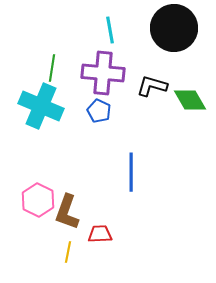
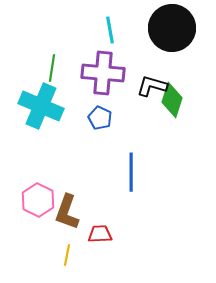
black circle: moved 2 px left
green diamond: moved 18 px left; rotated 48 degrees clockwise
blue pentagon: moved 1 px right, 7 px down
yellow line: moved 1 px left, 3 px down
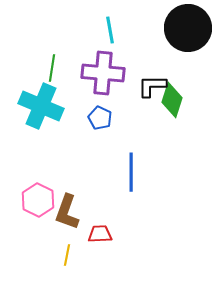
black circle: moved 16 px right
black L-shape: rotated 16 degrees counterclockwise
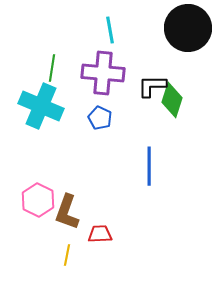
blue line: moved 18 px right, 6 px up
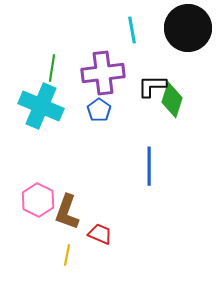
cyan line: moved 22 px right
purple cross: rotated 12 degrees counterclockwise
blue pentagon: moved 1 px left, 8 px up; rotated 10 degrees clockwise
red trapezoid: rotated 25 degrees clockwise
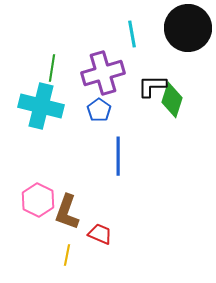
cyan line: moved 4 px down
purple cross: rotated 9 degrees counterclockwise
cyan cross: rotated 9 degrees counterclockwise
blue line: moved 31 px left, 10 px up
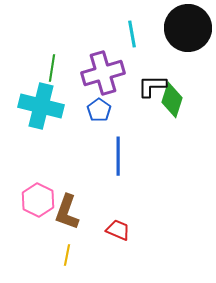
red trapezoid: moved 18 px right, 4 px up
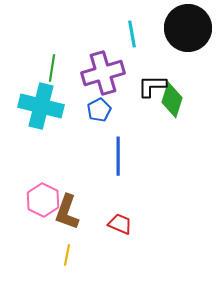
blue pentagon: rotated 10 degrees clockwise
pink hexagon: moved 5 px right
red trapezoid: moved 2 px right, 6 px up
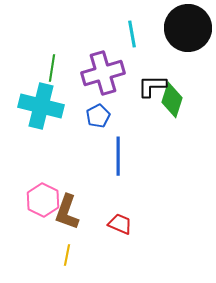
blue pentagon: moved 1 px left, 6 px down
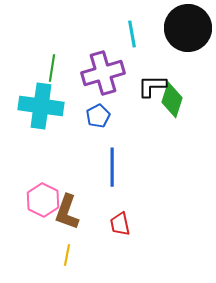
cyan cross: rotated 6 degrees counterclockwise
blue line: moved 6 px left, 11 px down
red trapezoid: rotated 125 degrees counterclockwise
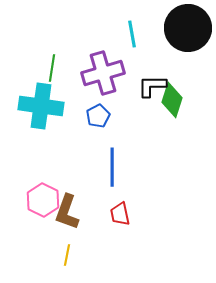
red trapezoid: moved 10 px up
